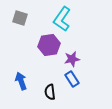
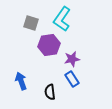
gray square: moved 11 px right, 5 px down
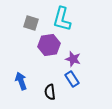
cyan L-shape: rotated 20 degrees counterclockwise
purple star: moved 1 px right; rotated 28 degrees clockwise
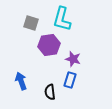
blue rectangle: moved 2 px left, 1 px down; rotated 49 degrees clockwise
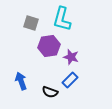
purple hexagon: moved 1 px down
purple star: moved 2 px left, 2 px up
blue rectangle: rotated 28 degrees clockwise
black semicircle: rotated 63 degrees counterclockwise
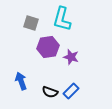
purple hexagon: moved 1 px left, 1 px down
blue rectangle: moved 1 px right, 11 px down
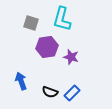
purple hexagon: moved 1 px left
blue rectangle: moved 1 px right, 2 px down
